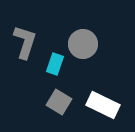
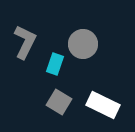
gray L-shape: rotated 8 degrees clockwise
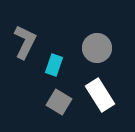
gray circle: moved 14 px right, 4 px down
cyan rectangle: moved 1 px left, 1 px down
white rectangle: moved 3 px left, 10 px up; rotated 32 degrees clockwise
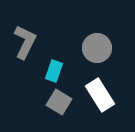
cyan rectangle: moved 6 px down
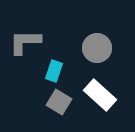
gray L-shape: rotated 116 degrees counterclockwise
white rectangle: rotated 16 degrees counterclockwise
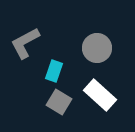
gray L-shape: moved 1 px down; rotated 28 degrees counterclockwise
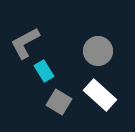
gray circle: moved 1 px right, 3 px down
cyan rectangle: moved 10 px left; rotated 50 degrees counterclockwise
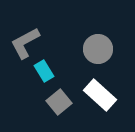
gray circle: moved 2 px up
gray square: rotated 20 degrees clockwise
